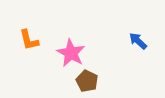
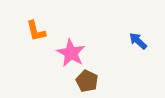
orange L-shape: moved 7 px right, 9 px up
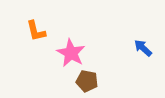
blue arrow: moved 5 px right, 7 px down
brown pentagon: rotated 15 degrees counterclockwise
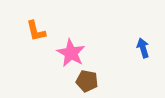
blue arrow: rotated 30 degrees clockwise
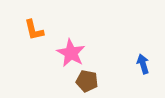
orange L-shape: moved 2 px left, 1 px up
blue arrow: moved 16 px down
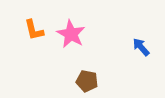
pink star: moved 19 px up
blue arrow: moved 2 px left, 17 px up; rotated 24 degrees counterclockwise
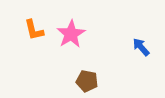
pink star: rotated 12 degrees clockwise
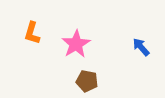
orange L-shape: moved 2 px left, 3 px down; rotated 30 degrees clockwise
pink star: moved 5 px right, 10 px down
